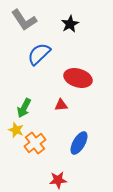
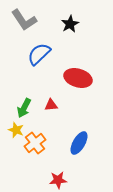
red triangle: moved 10 px left
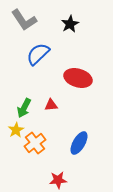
blue semicircle: moved 1 px left
yellow star: rotated 21 degrees clockwise
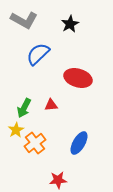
gray L-shape: rotated 28 degrees counterclockwise
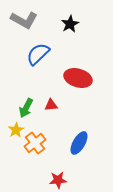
green arrow: moved 2 px right
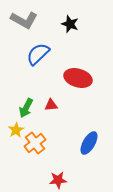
black star: rotated 24 degrees counterclockwise
blue ellipse: moved 10 px right
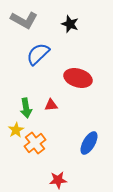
green arrow: rotated 36 degrees counterclockwise
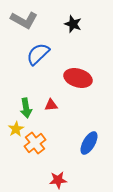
black star: moved 3 px right
yellow star: moved 1 px up
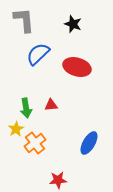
gray L-shape: rotated 124 degrees counterclockwise
red ellipse: moved 1 px left, 11 px up
